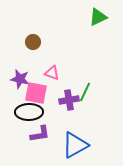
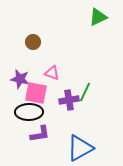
blue triangle: moved 5 px right, 3 px down
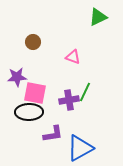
pink triangle: moved 21 px right, 16 px up
purple star: moved 3 px left, 2 px up; rotated 18 degrees counterclockwise
pink square: moved 1 px left
purple L-shape: moved 13 px right
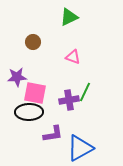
green triangle: moved 29 px left
